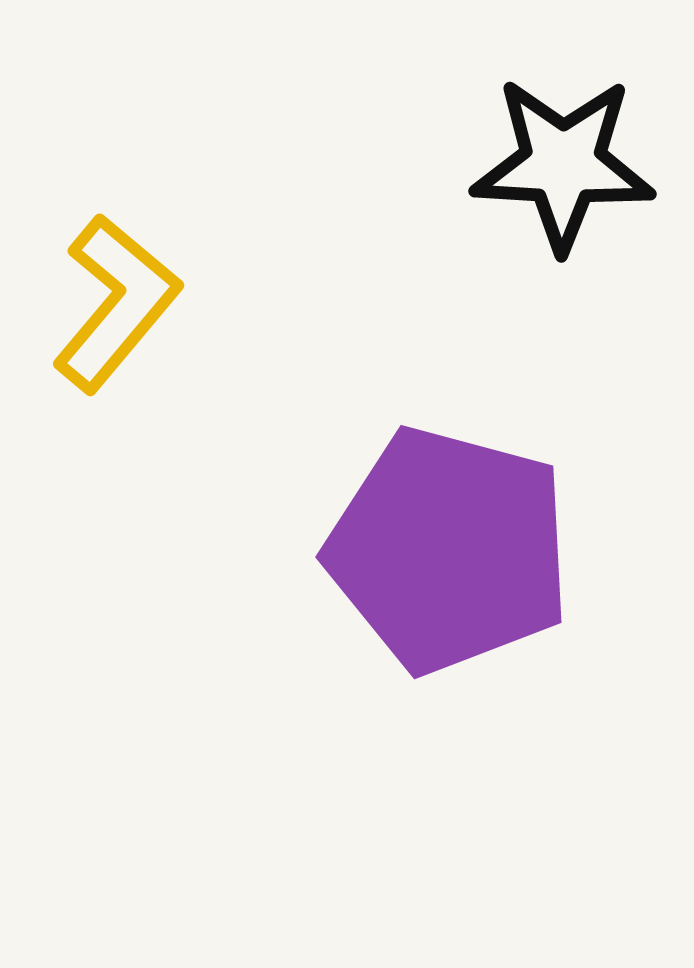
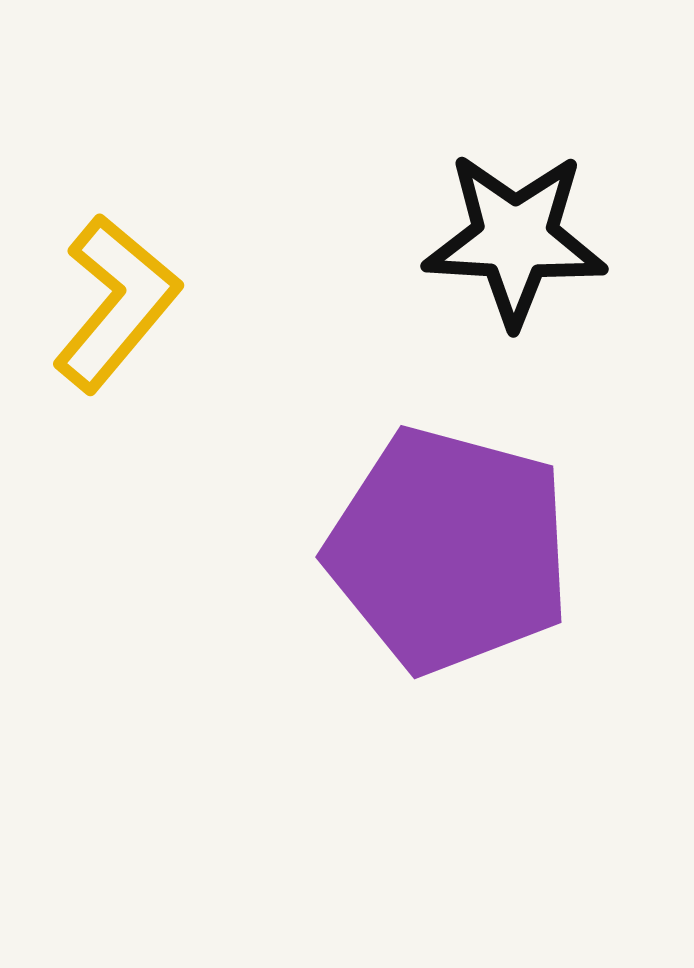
black star: moved 48 px left, 75 px down
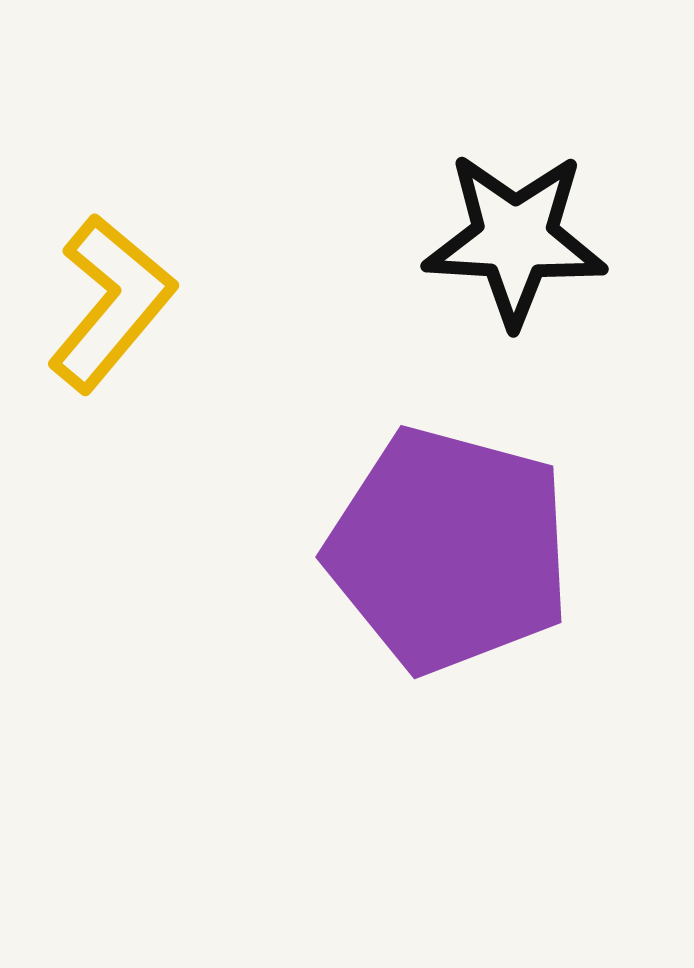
yellow L-shape: moved 5 px left
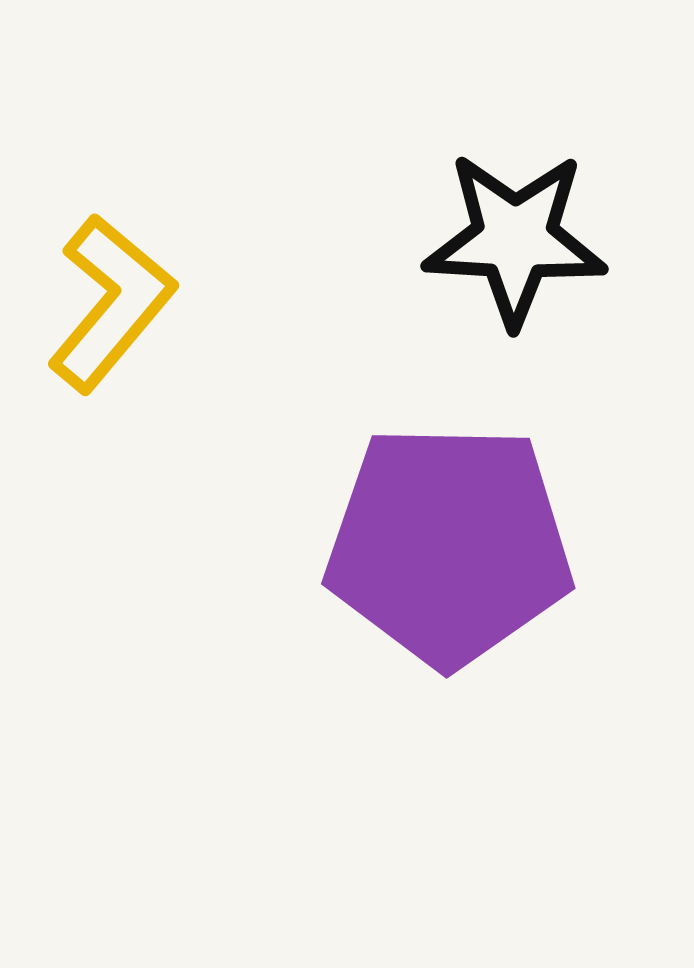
purple pentagon: moved 5 px up; rotated 14 degrees counterclockwise
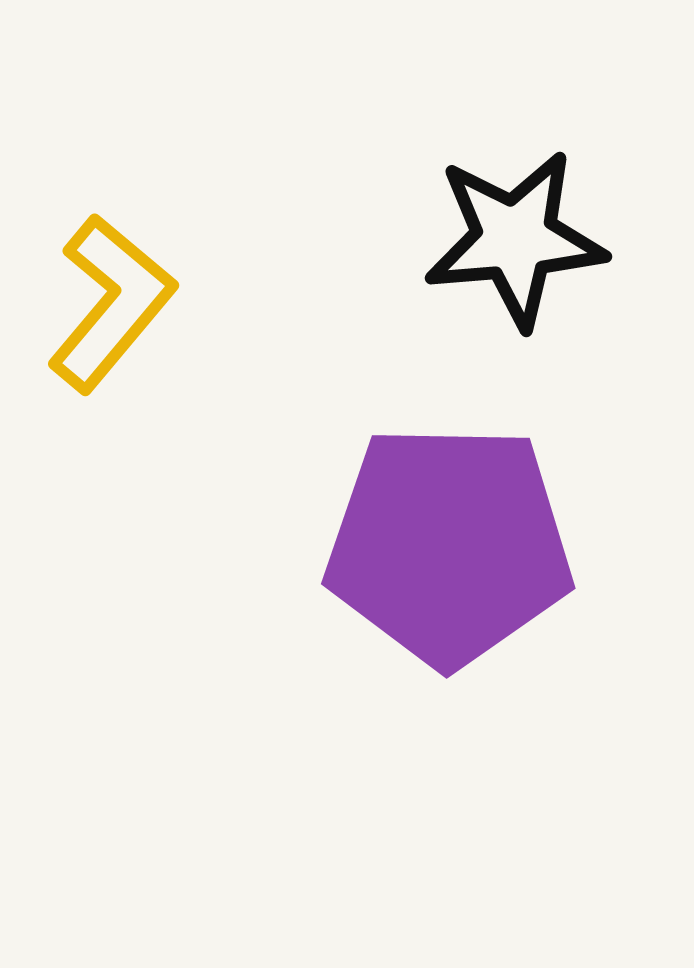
black star: rotated 8 degrees counterclockwise
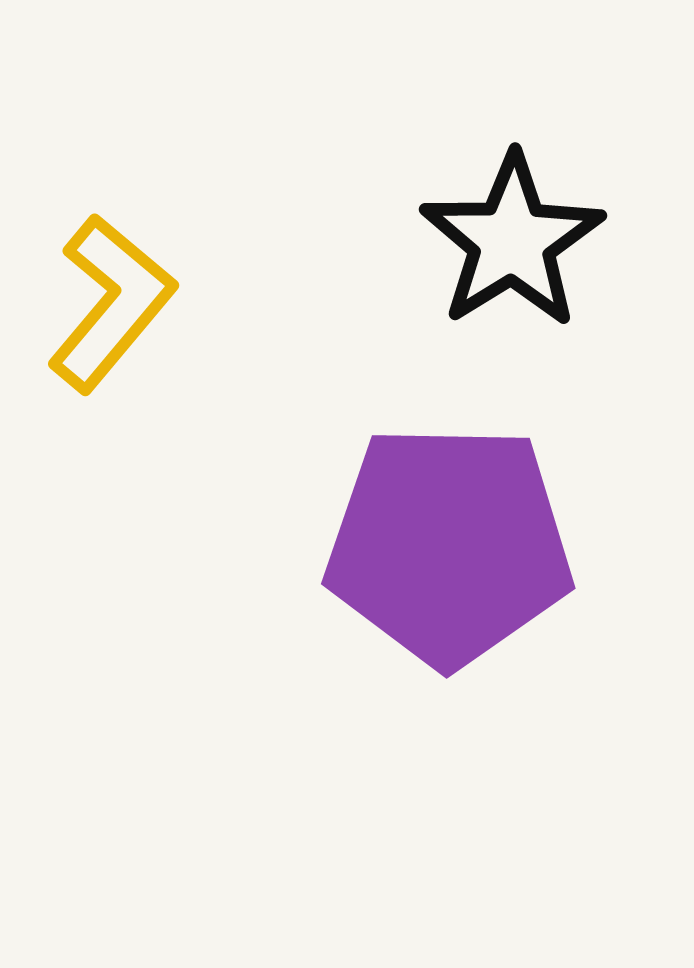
black star: moved 3 px left, 2 px down; rotated 27 degrees counterclockwise
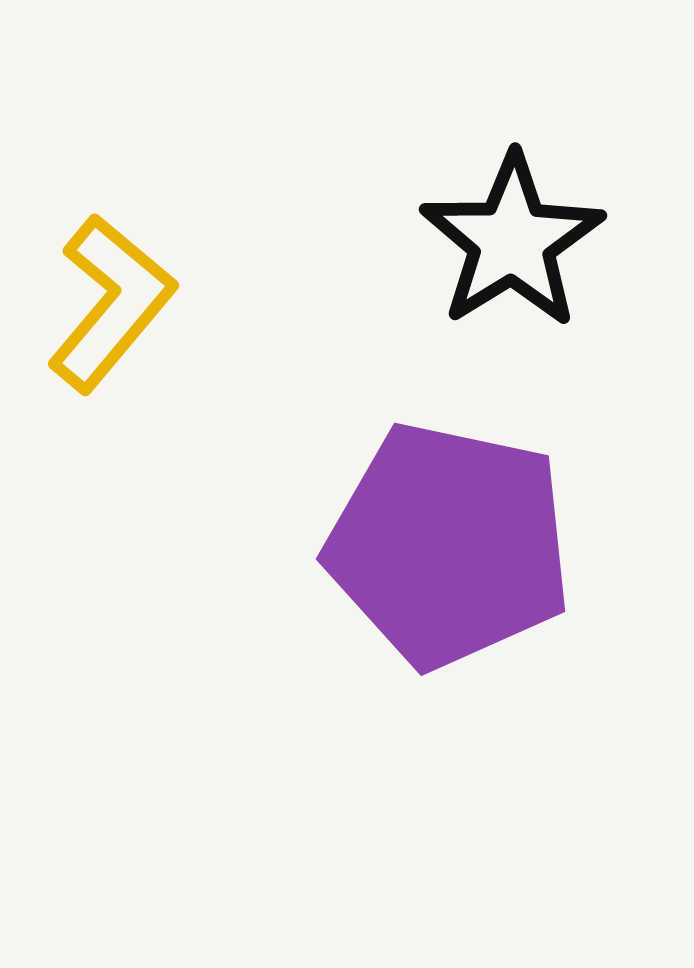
purple pentagon: rotated 11 degrees clockwise
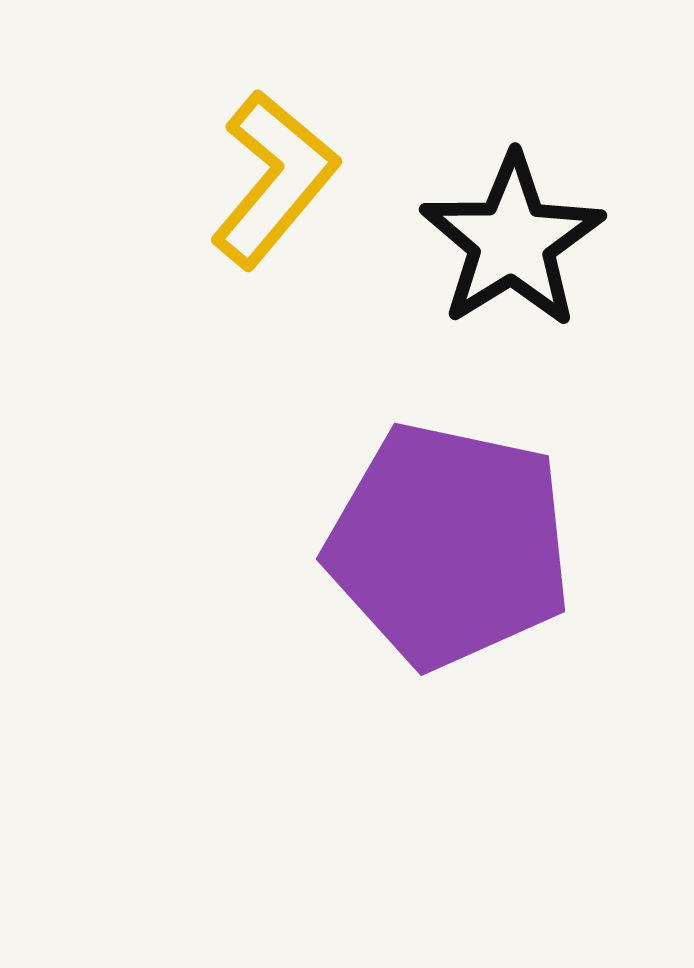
yellow L-shape: moved 163 px right, 124 px up
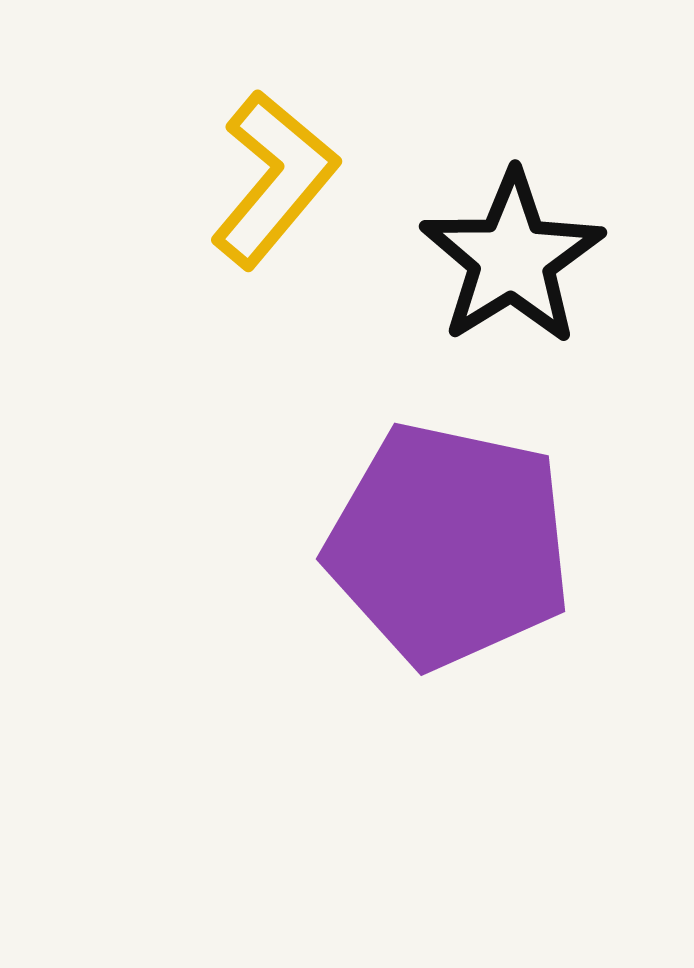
black star: moved 17 px down
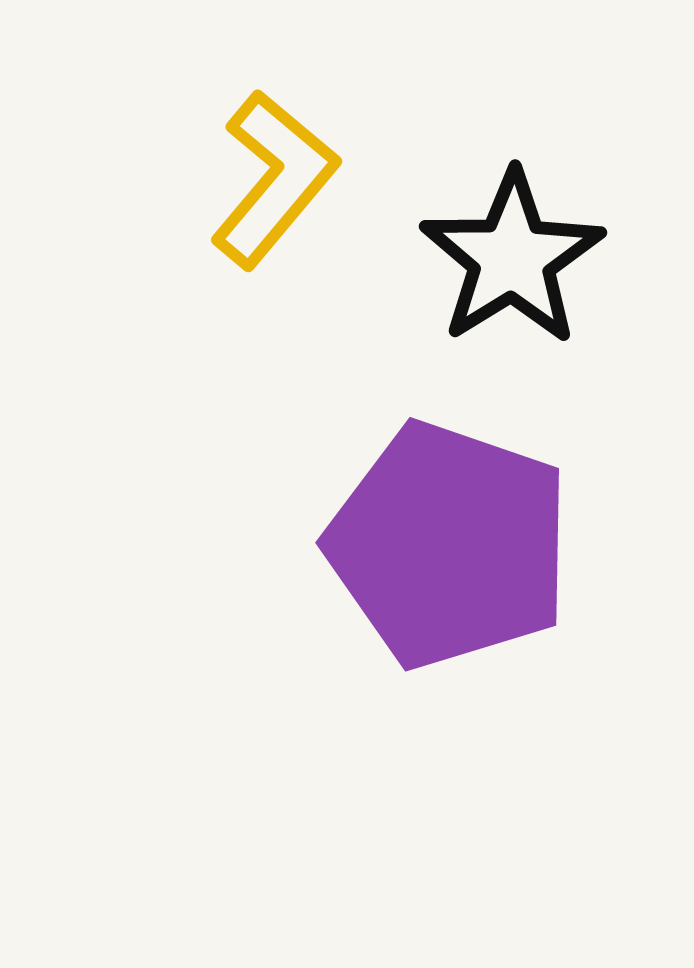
purple pentagon: rotated 7 degrees clockwise
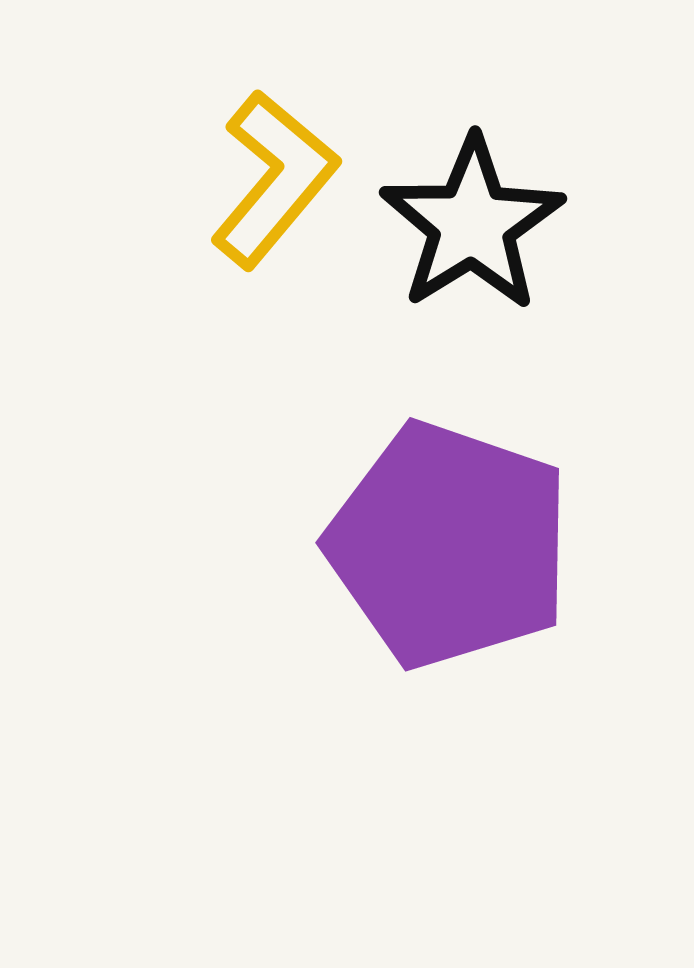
black star: moved 40 px left, 34 px up
